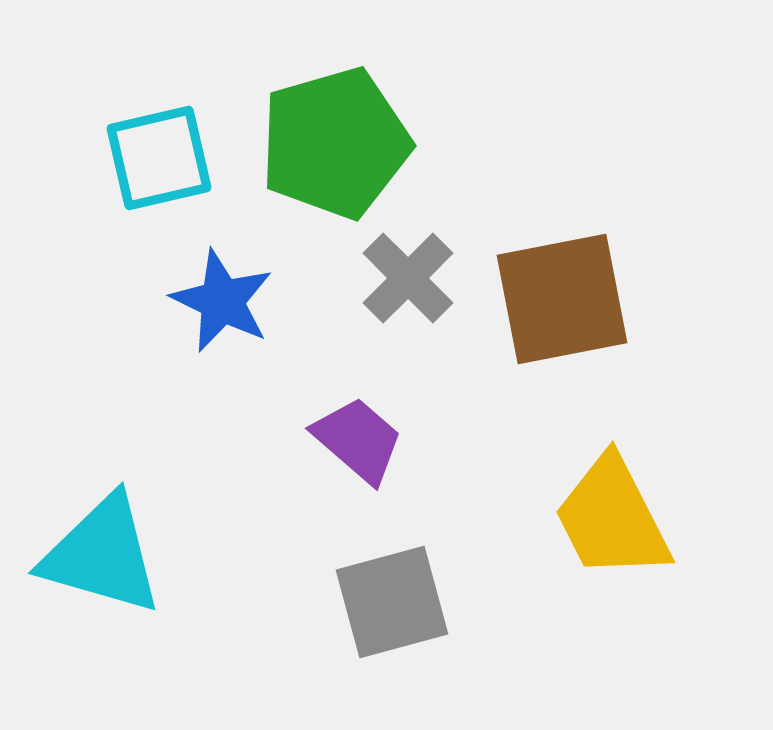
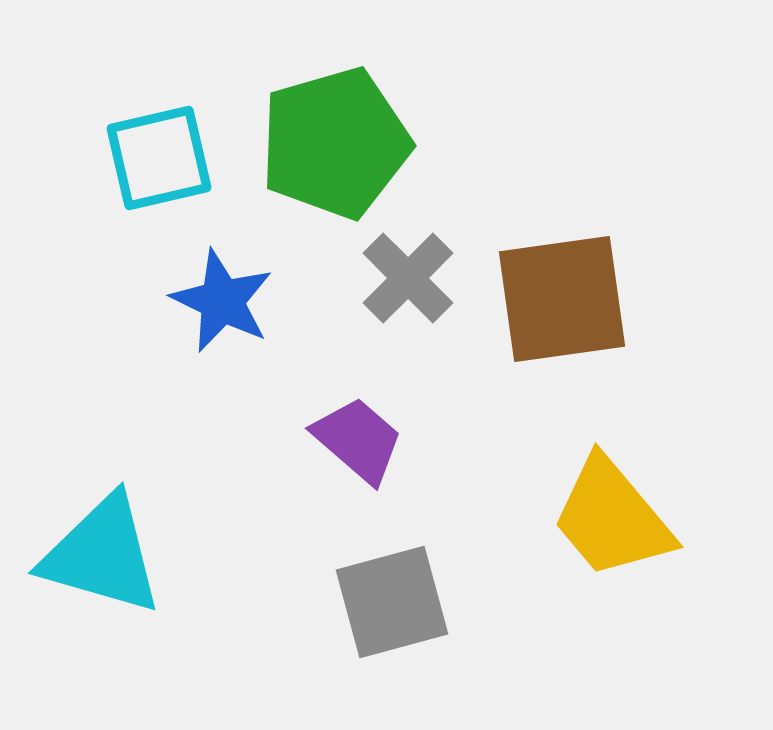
brown square: rotated 3 degrees clockwise
yellow trapezoid: rotated 13 degrees counterclockwise
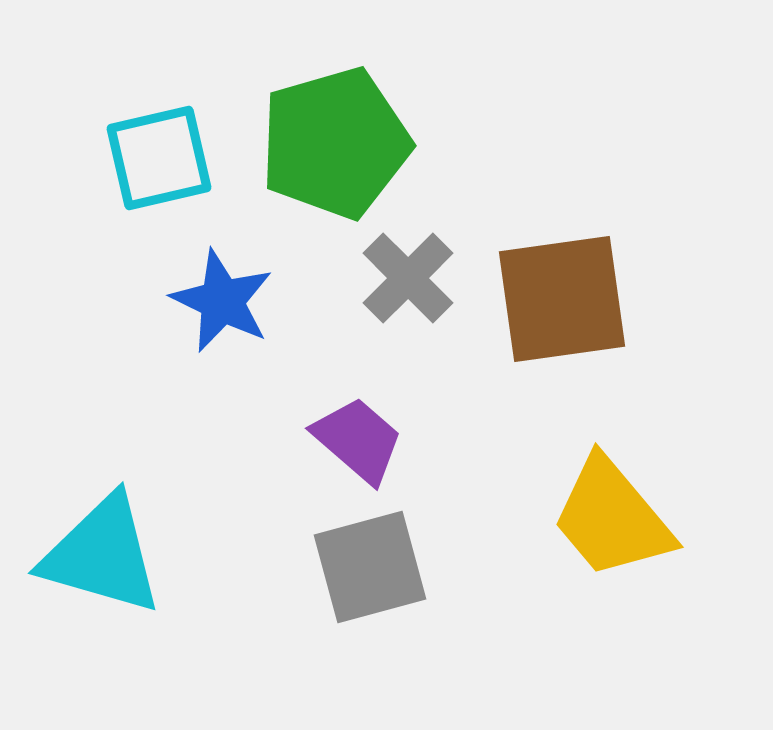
gray square: moved 22 px left, 35 px up
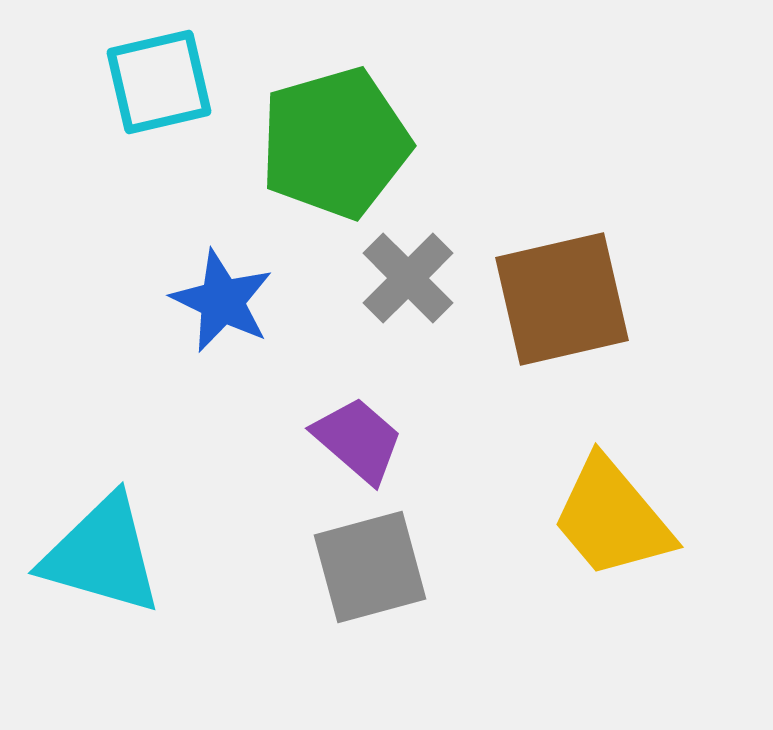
cyan square: moved 76 px up
brown square: rotated 5 degrees counterclockwise
